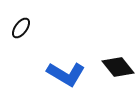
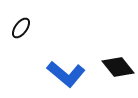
blue L-shape: rotated 9 degrees clockwise
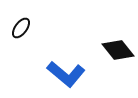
black diamond: moved 17 px up
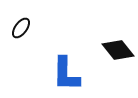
blue L-shape: rotated 51 degrees clockwise
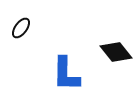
black diamond: moved 2 px left, 2 px down
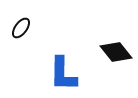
blue L-shape: moved 3 px left
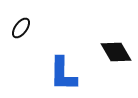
black diamond: rotated 8 degrees clockwise
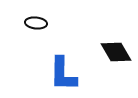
black ellipse: moved 15 px right, 5 px up; rotated 60 degrees clockwise
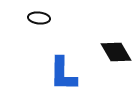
black ellipse: moved 3 px right, 5 px up
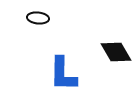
black ellipse: moved 1 px left
